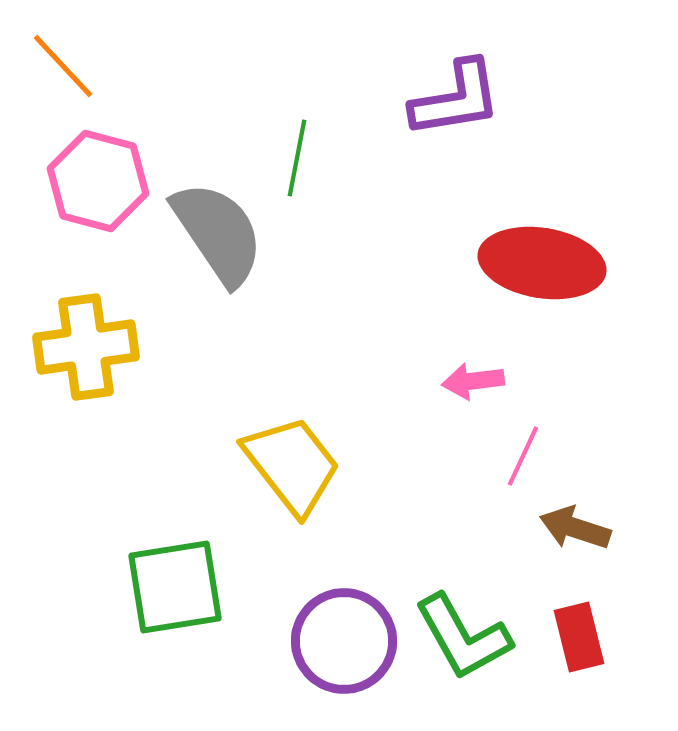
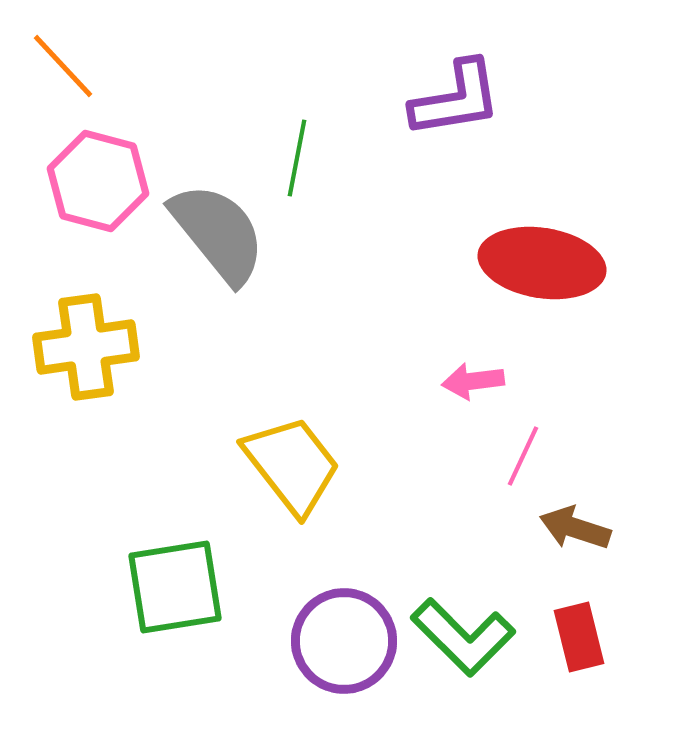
gray semicircle: rotated 5 degrees counterclockwise
green L-shape: rotated 16 degrees counterclockwise
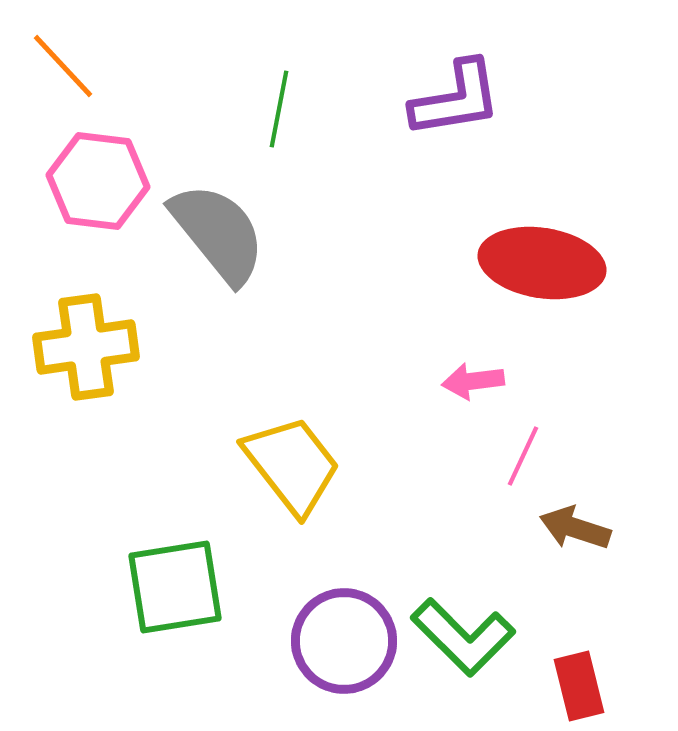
green line: moved 18 px left, 49 px up
pink hexagon: rotated 8 degrees counterclockwise
red rectangle: moved 49 px down
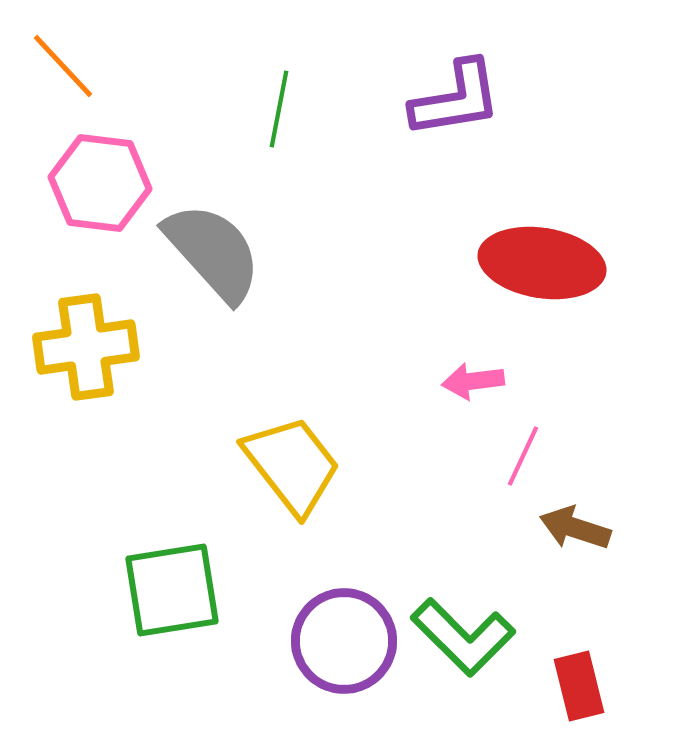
pink hexagon: moved 2 px right, 2 px down
gray semicircle: moved 5 px left, 19 px down; rotated 3 degrees counterclockwise
green square: moved 3 px left, 3 px down
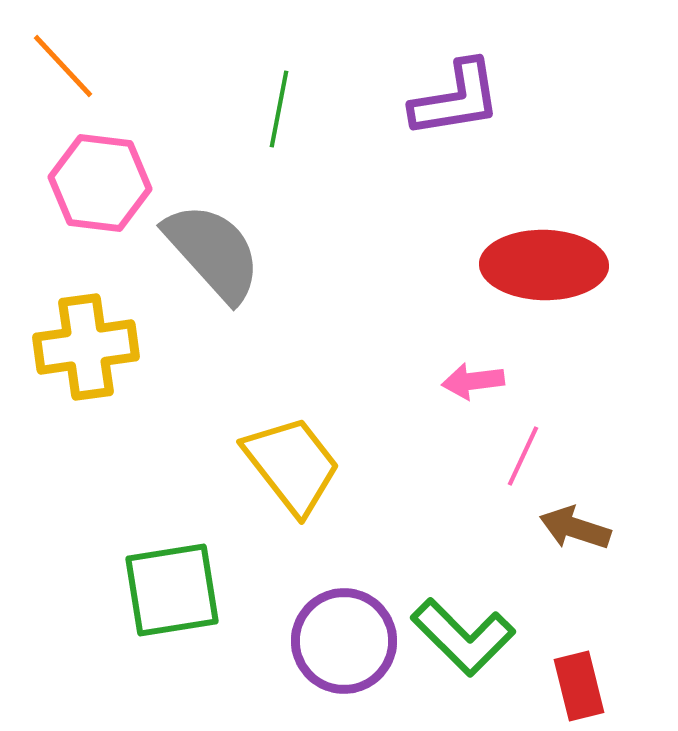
red ellipse: moved 2 px right, 2 px down; rotated 8 degrees counterclockwise
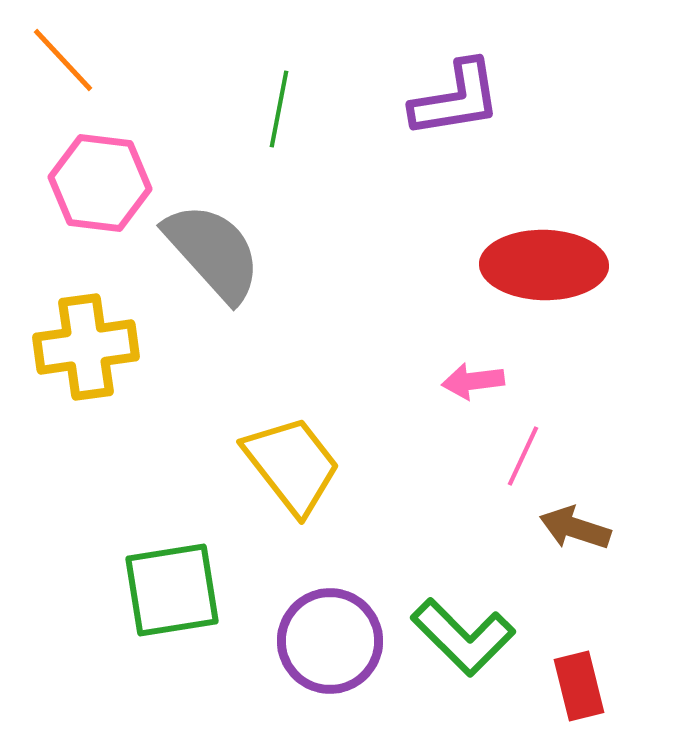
orange line: moved 6 px up
purple circle: moved 14 px left
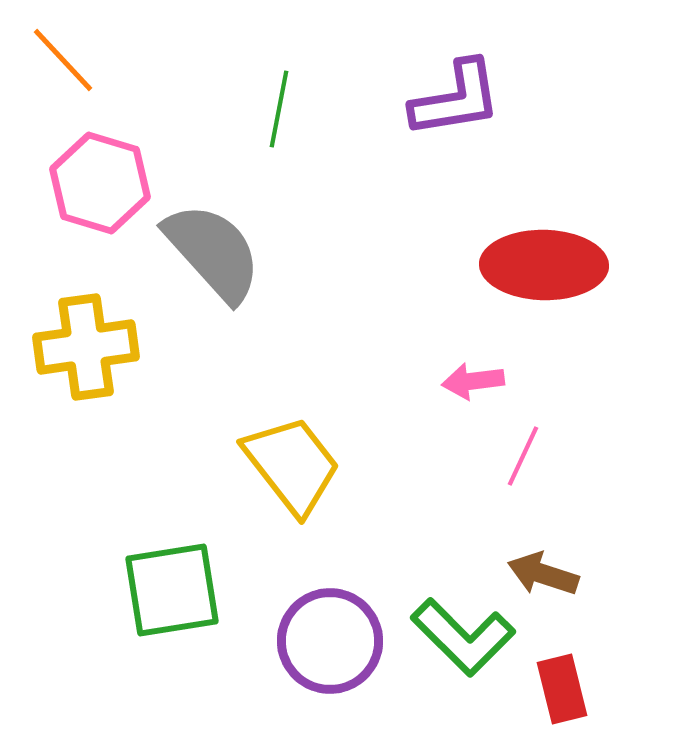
pink hexagon: rotated 10 degrees clockwise
brown arrow: moved 32 px left, 46 px down
red rectangle: moved 17 px left, 3 px down
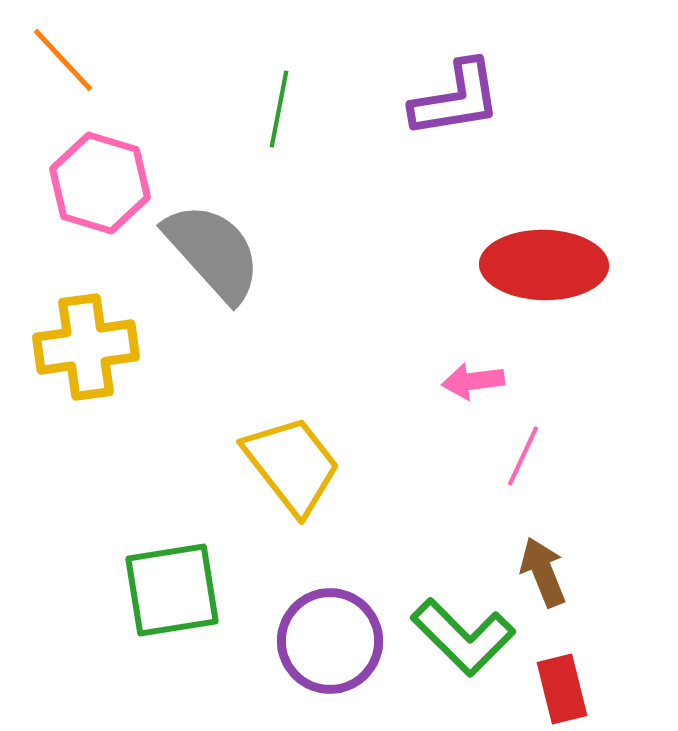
brown arrow: moved 2 px up; rotated 50 degrees clockwise
